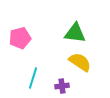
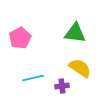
pink pentagon: rotated 15 degrees counterclockwise
yellow semicircle: moved 6 px down
cyan line: rotated 60 degrees clockwise
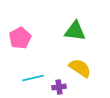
green triangle: moved 2 px up
purple cross: moved 3 px left, 1 px down
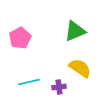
green triangle: rotated 30 degrees counterclockwise
cyan line: moved 4 px left, 4 px down
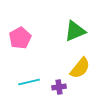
yellow semicircle: rotated 95 degrees clockwise
